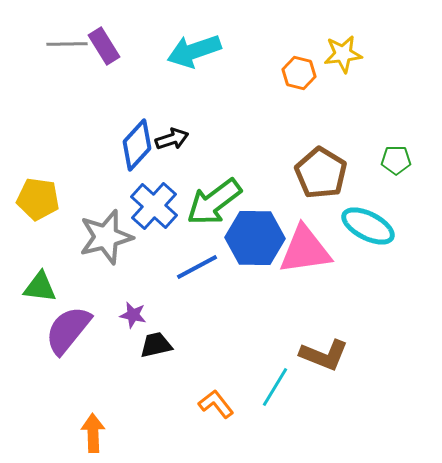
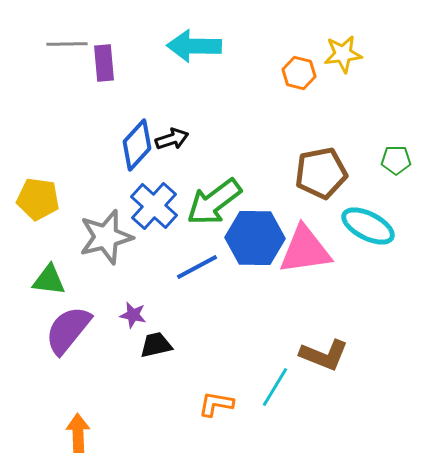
purple rectangle: moved 17 px down; rotated 27 degrees clockwise
cyan arrow: moved 5 px up; rotated 20 degrees clockwise
brown pentagon: rotated 30 degrees clockwise
green triangle: moved 9 px right, 7 px up
orange L-shape: rotated 42 degrees counterclockwise
orange arrow: moved 15 px left
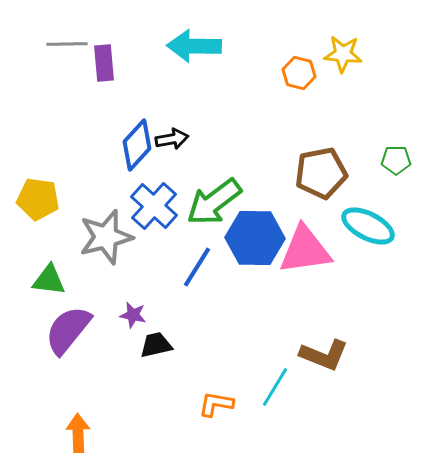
yellow star: rotated 12 degrees clockwise
black arrow: rotated 8 degrees clockwise
blue line: rotated 30 degrees counterclockwise
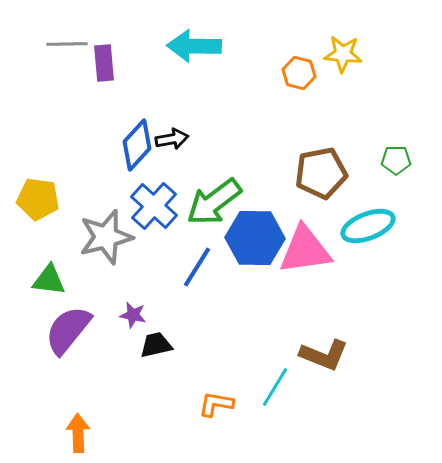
cyan ellipse: rotated 48 degrees counterclockwise
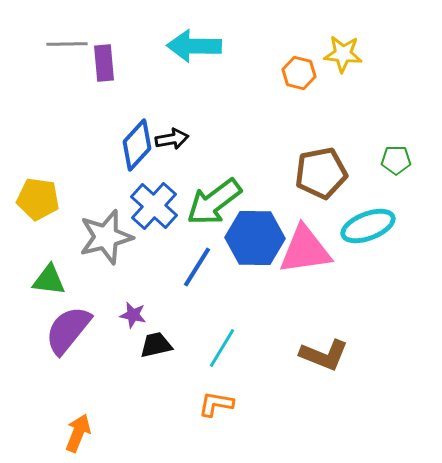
cyan line: moved 53 px left, 39 px up
orange arrow: rotated 24 degrees clockwise
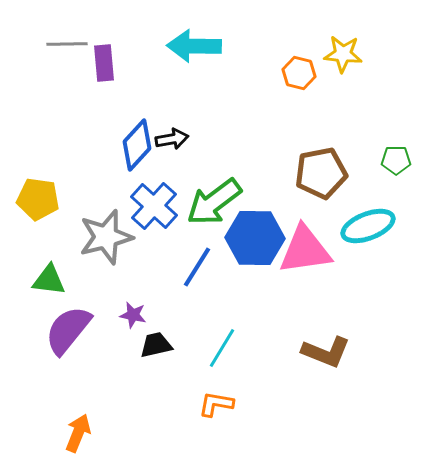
brown L-shape: moved 2 px right, 3 px up
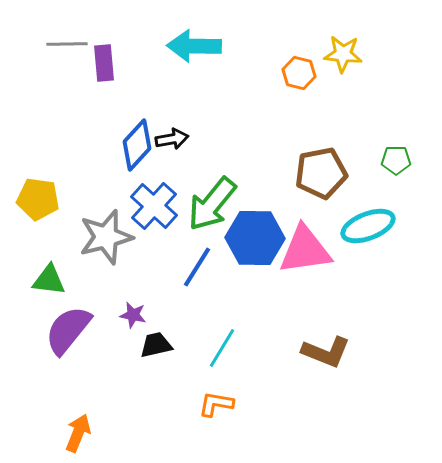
green arrow: moved 2 px left, 2 px down; rotated 14 degrees counterclockwise
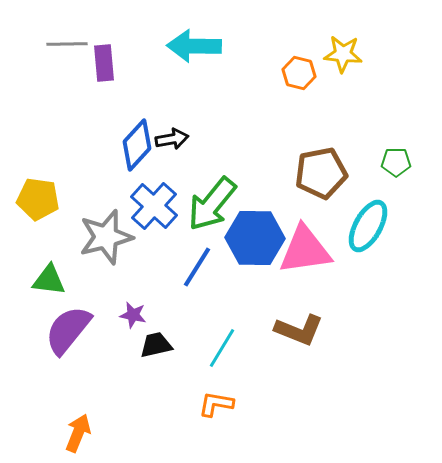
green pentagon: moved 2 px down
cyan ellipse: rotated 40 degrees counterclockwise
brown L-shape: moved 27 px left, 22 px up
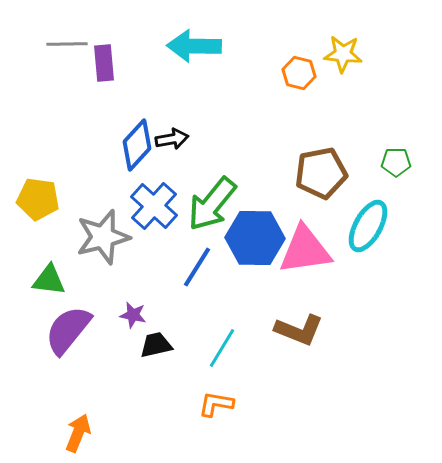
gray star: moved 3 px left
